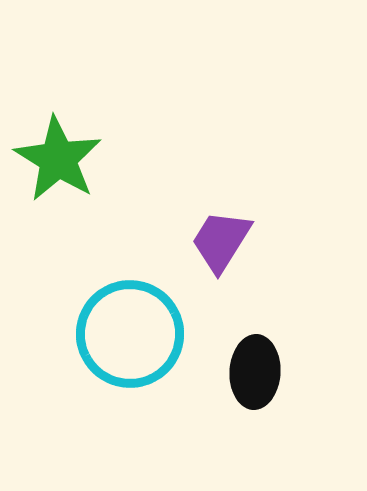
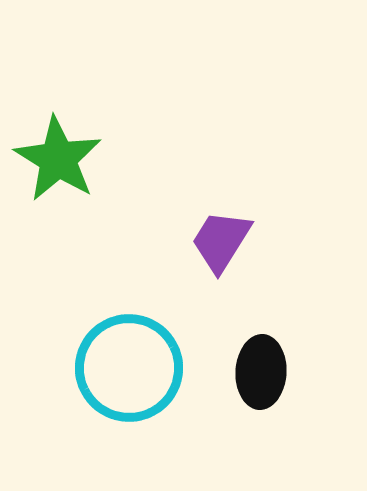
cyan circle: moved 1 px left, 34 px down
black ellipse: moved 6 px right
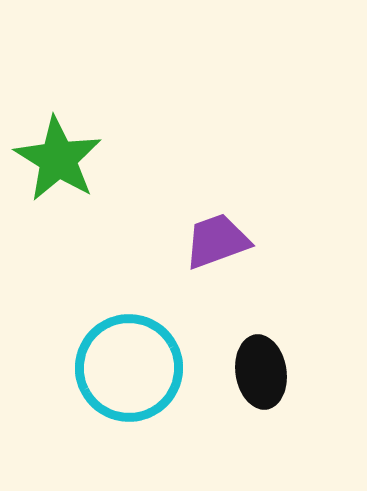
purple trapezoid: moved 4 px left; rotated 38 degrees clockwise
black ellipse: rotated 12 degrees counterclockwise
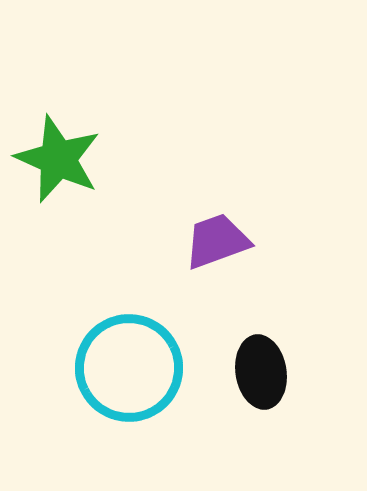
green star: rotated 8 degrees counterclockwise
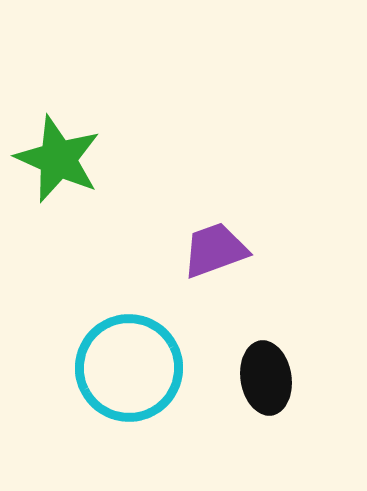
purple trapezoid: moved 2 px left, 9 px down
black ellipse: moved 5 px right, 6 px down
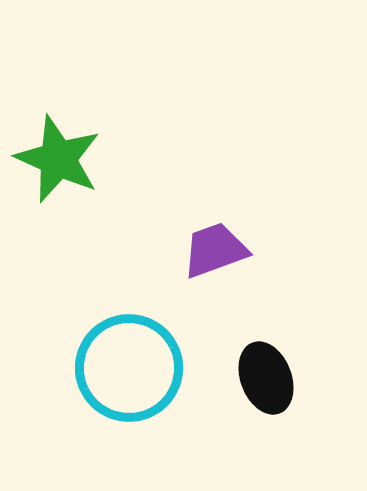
black ellipse: rotated 12 degrees counterclockwise
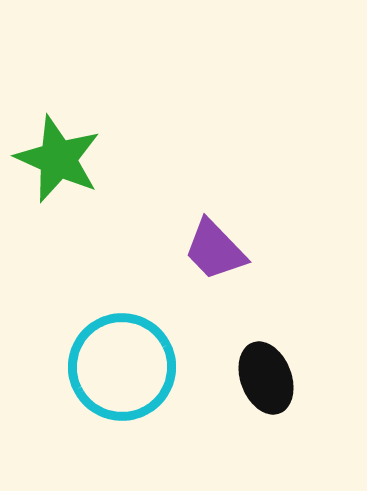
purple trapezoid: rotated 114 degrees counterclockwise
cyan circle: moved 7 px left, 1 px up
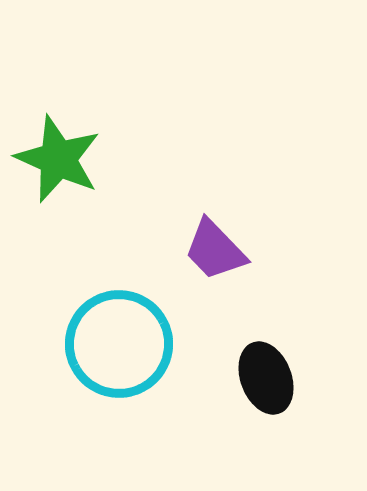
cyan circle: moved 3 px left, 23 px up
